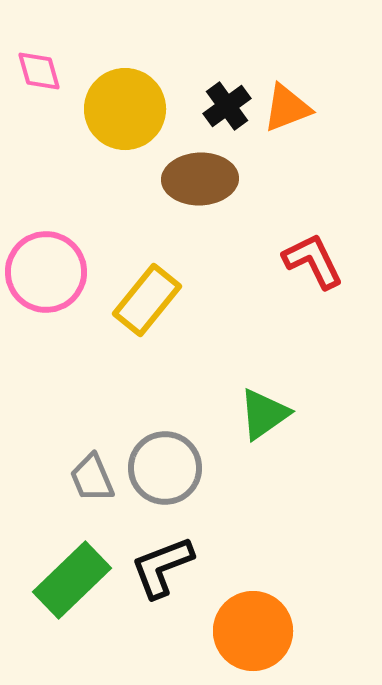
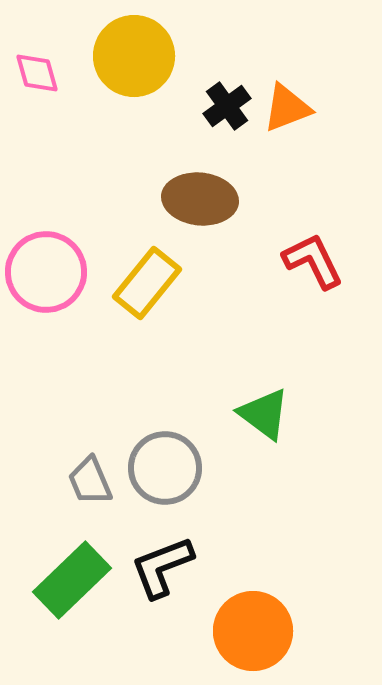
pink diamond: moved 2 px left, 2 px down
yellow circle: moved 9 px right, 53 px up
brown ellipse: moved 20 px down; rotated 8 degrees clockwise
yellow rectangle: moved 17 px up
green triangle: rotated 48 degrees counterclockwise
gray trapezoid: moved 2 px left, 3 px down
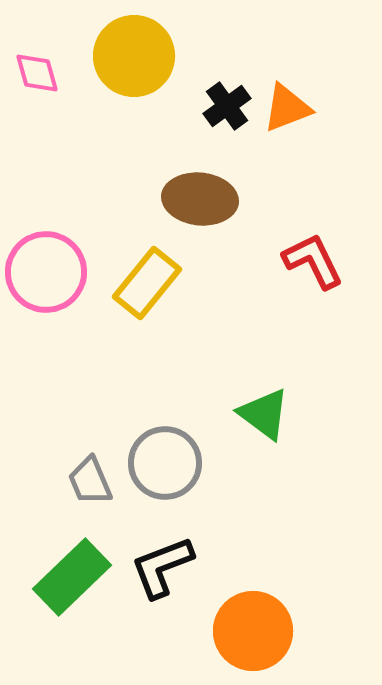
gray circle: moved 5 px up
green rectangle: moved 3 px up
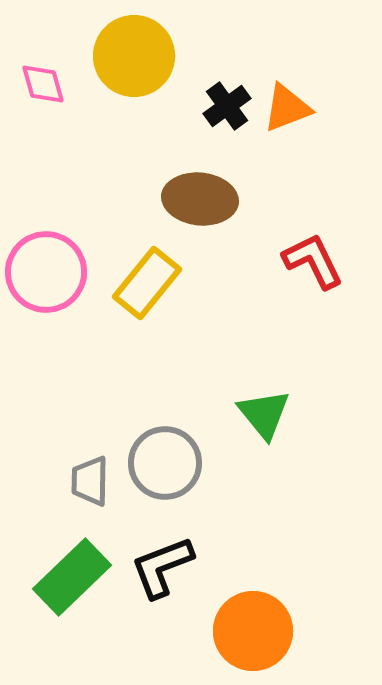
pink diamond: moved 6 px right, 11 px down
green triangle: rotated 14 degrees clockwise
gray trapezoid: rotated 24 degrees clockwise
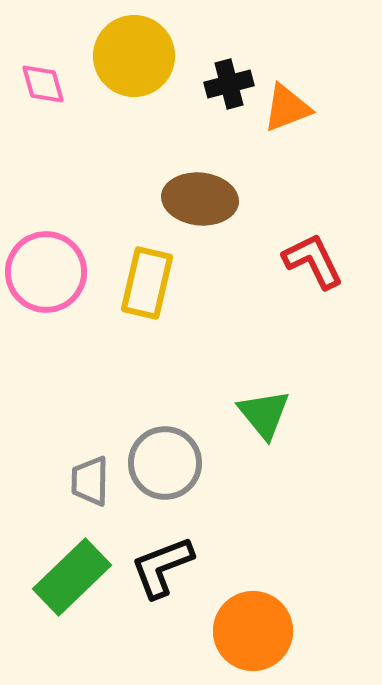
black cross: moved 2 px right, 22 px up; rotated 21 degrees clockwise
yellow rectangle: rotated 26 degrees counterclockwise
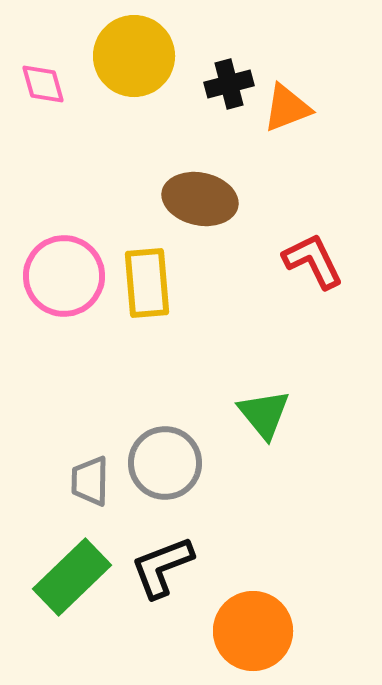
brown ellipse: rotated 6 degrees clockwise
pink circle: moved 18 px right, 4 px down
yellow rectangle: rotated 18 degrees counterclockwise
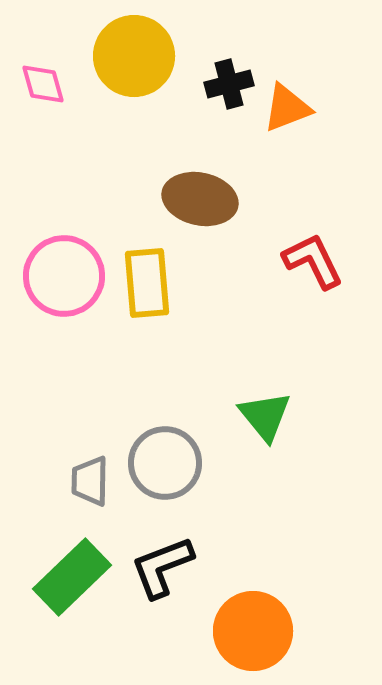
green triangle: moved 1 px right, 2 px down
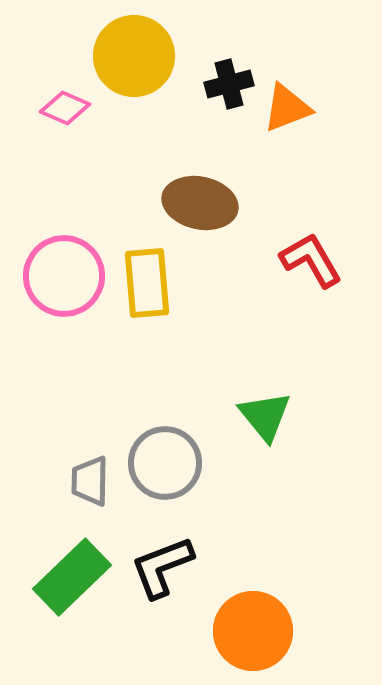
pink diamond: moved 22 px right, 24 px down; rotated 51 degrees counterclockwise
brown ellipse: moved 4 px down
red L-shape: moved 2 px left, 1 px up; rotated 4 degrees counterclockwise
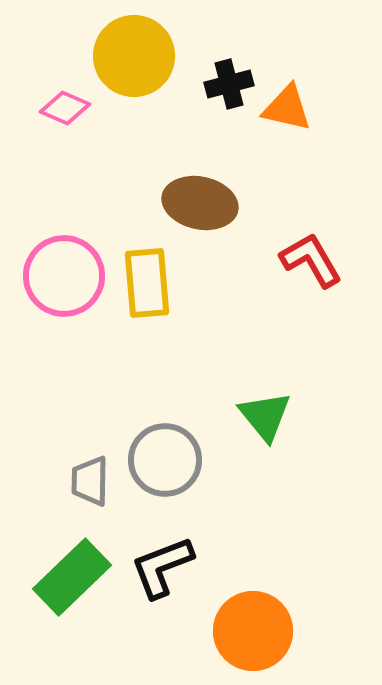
orange triangle: rotated 34 degrees clockwise
gray circle: moved 3 px up
